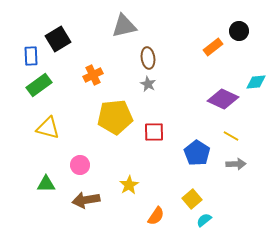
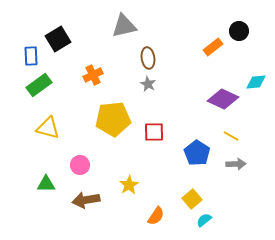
yellow pentagon: moved 2 px left, 2 px down
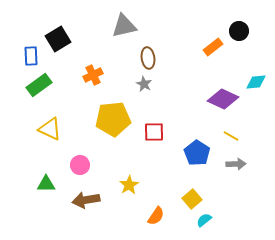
gray star: moved 4 px left
yellow triangle: moved 2 px right, 1 px down; rotated 10 degrees clockwise
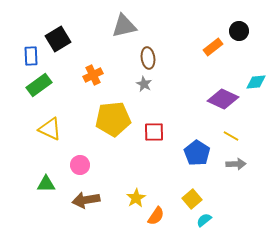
yellow star: moved 7 px right, 13 px down
